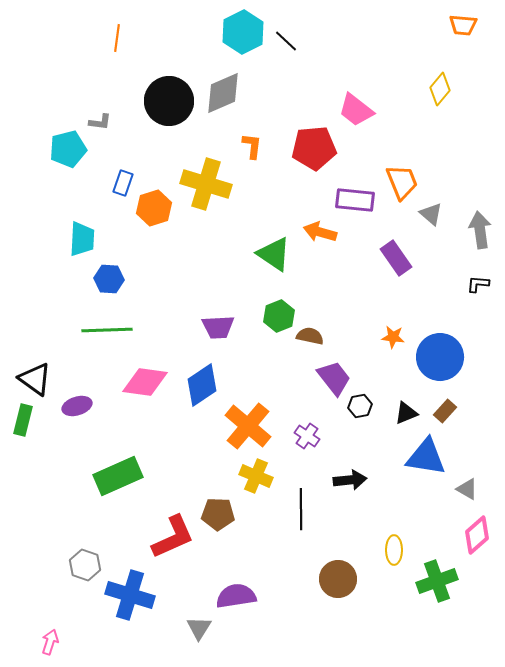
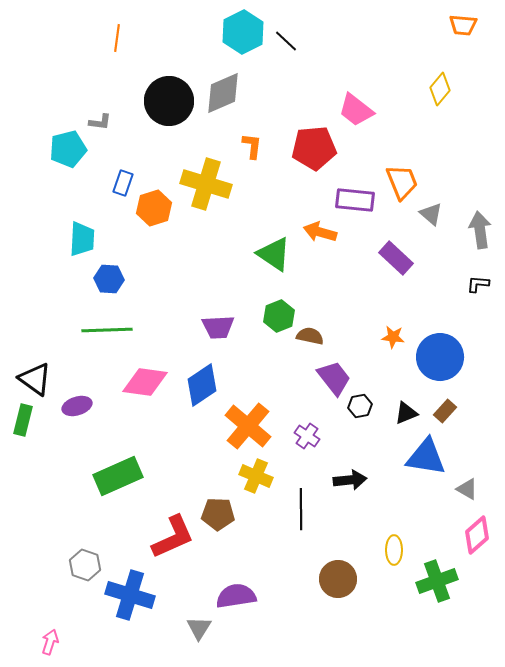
purple rectangle at (396, 258): rotated 12 degrees counterclockwise
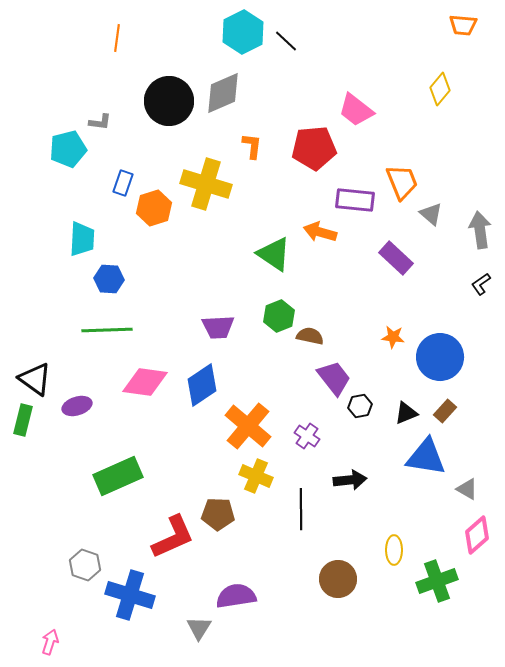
black L-shape at (478, 284): moved 3 px right; rotated 40 degrees counterclockwise
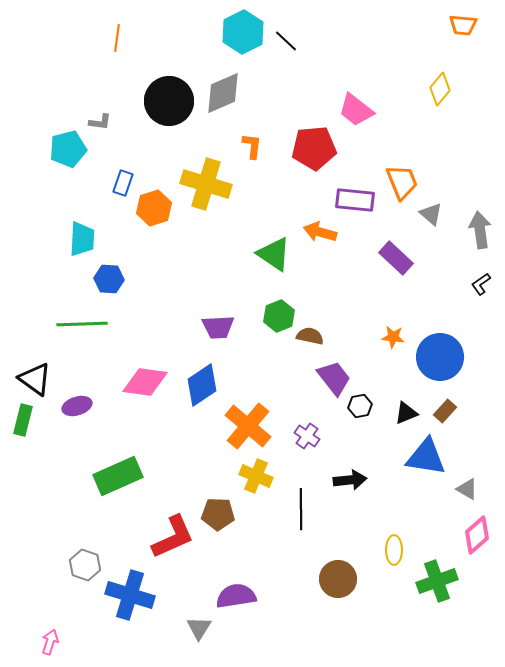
green line at (107, 330): moved 25 px left, 6 px up
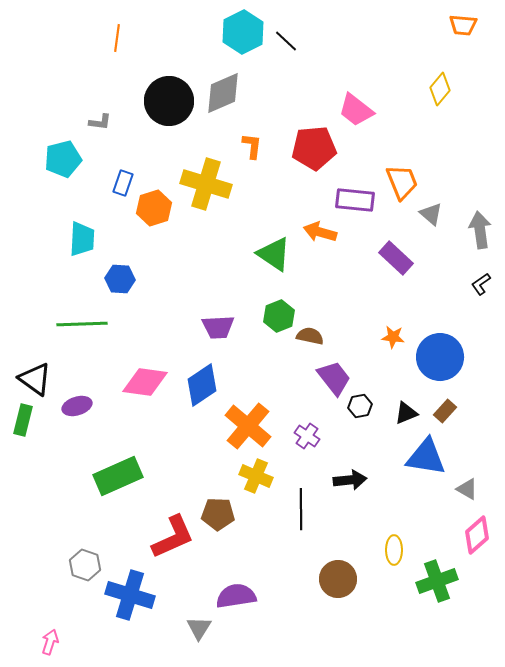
cyan pentagon at (68, 149): moved 5 px left, 10 px down
blue hexagon at (109, 279): moved 11 px right
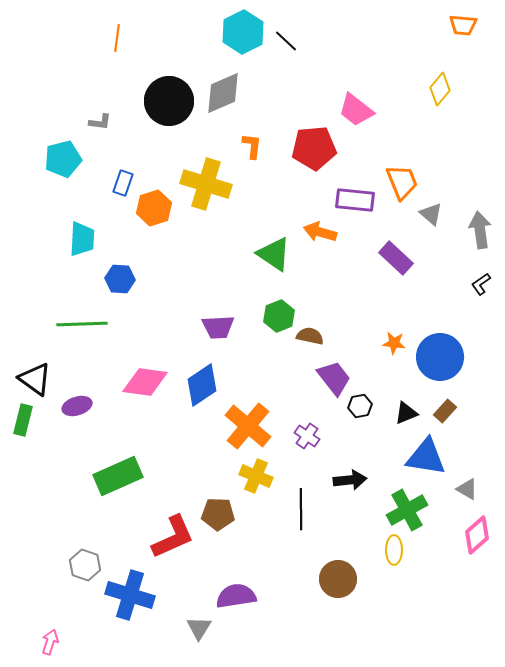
orange star at (393, 337): moved 1 px right, 6 px down
green cross at (437, 581): moved 30 px left, 71 px up; rotated 9 degrees counterclockwise
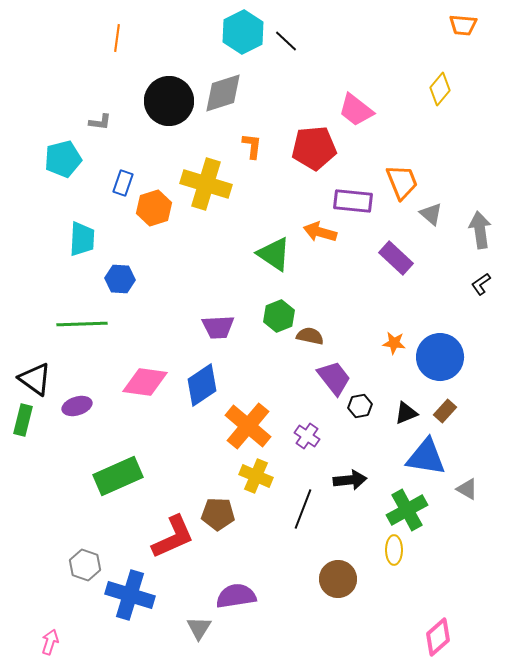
gray diamond at (223, 93): rotated 6 degrees clockwise
purple rectangle at (355, 200): moved 2 px left, 1 px down
black line at (301, 509): moved 2 px right; rotated 21 degrees clockwise
pink diamond at (477, 535): moved 39 px left, 102 px down
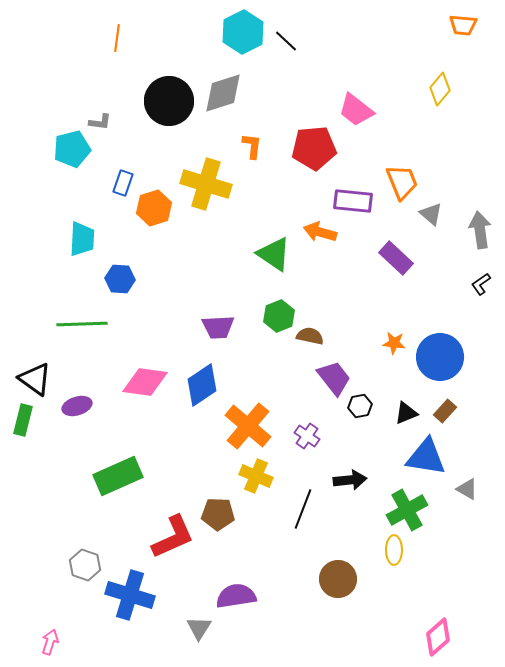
cyan pentagon at (63, 159): moved 9 px right, 10 px up
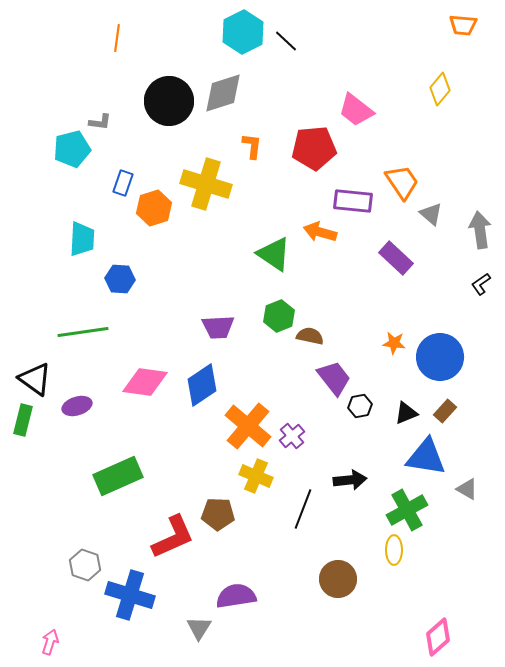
orange trapezoid at (402, 182): rotated 12 degrees counterclockwise
green line at (82, 324): moved 1 px right, 8 px down; rotated 6 degrees counterclockwise
purple cross at (307, 436): moved 15 px left; rotated 15 degrees clockwise
